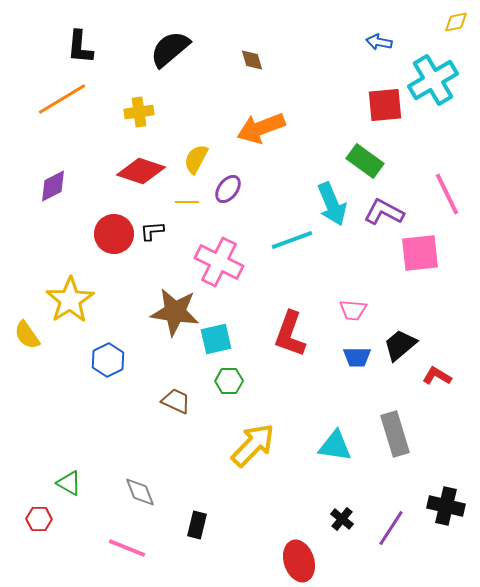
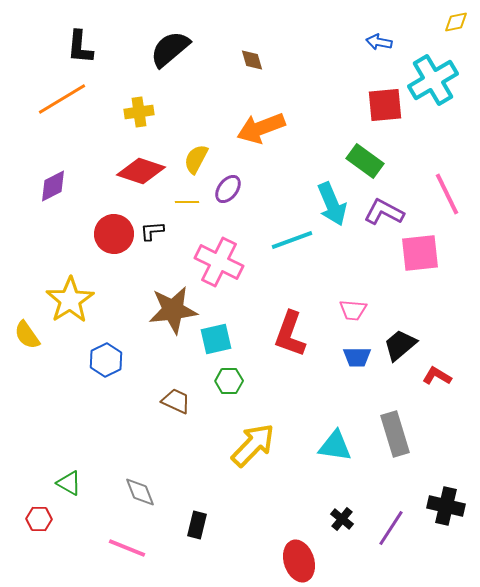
brown star at (175, 312): moved 2 px left, 2 px up; rotated 15 degrees counterclockwise
blue hexagon at (108, 360): moved 2 px left
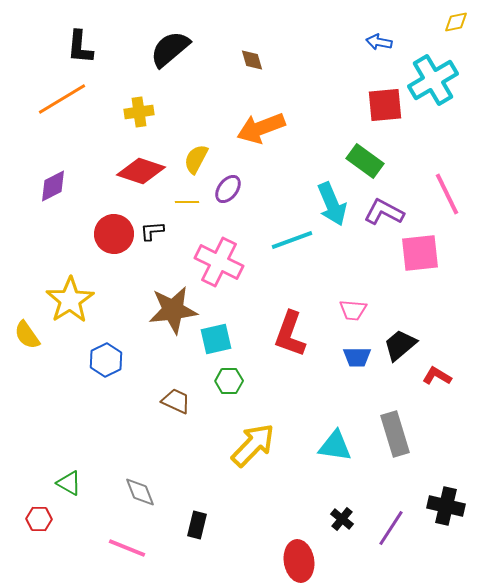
red ellipse at (299, 561): rotated 9 degrees clockwise
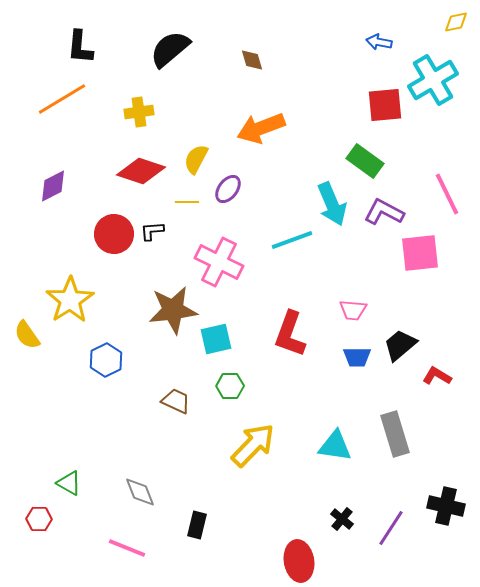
green hexagon at (229, 381): moved 1 px right, 5 px down
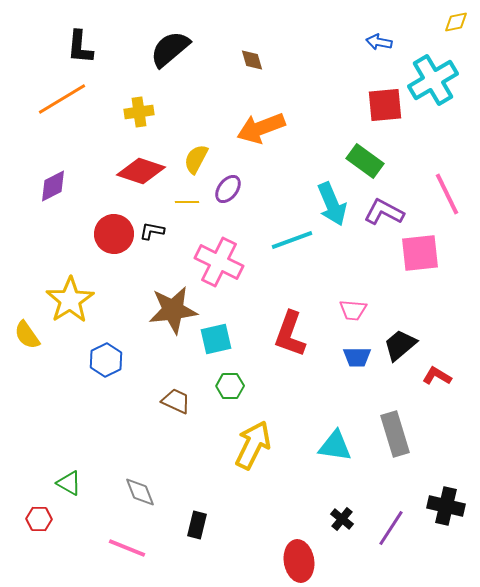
black L-shape at (152, 231): rotated 15 degrees clockwise
yellow arrow at (253, 445): rotated 18 degrees counterclockwise
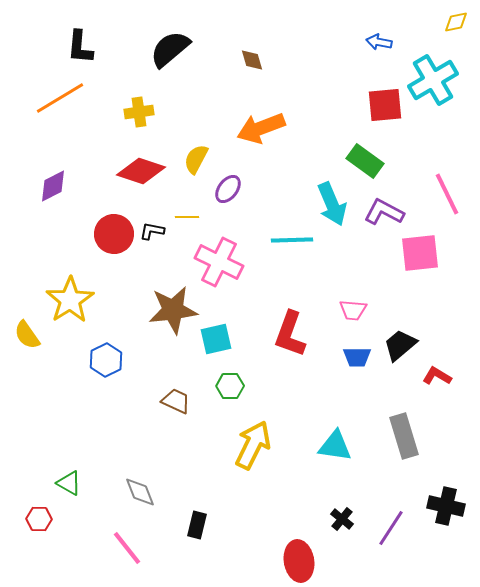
orange line at (62, 99): moved 2 px left, 1 px up
yellow line at (187, 202): moved 15 px down
cyan line at (292, 240): rotated 18 degrees clockwise
gray rectangle at (395, 434): moved 9 px right, 2 px down
pink line at (127, 548): rotated 30 degrees clockwise
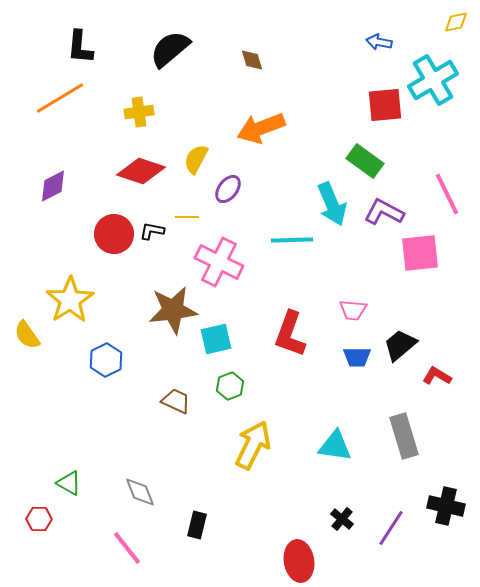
green hexagon at (230, 386): rotated 20 degrees counterclockwise
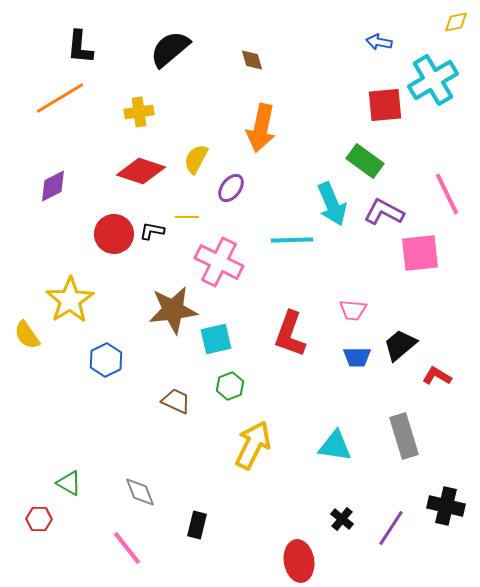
orange arrow at (261, 128): rotated 57 degrees counterclockwise
purple ellipse at (228, 189): moved 3 px right, 1 px up
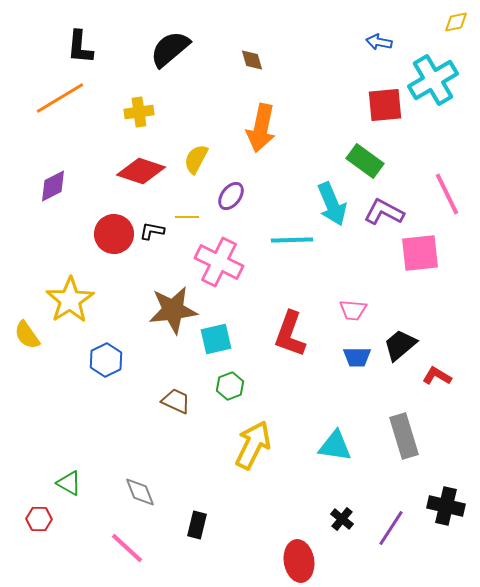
purple ellipse at (231, 188): moved 8 px down
pink line at (127, 548): rotated 9 degrees counterclockwise
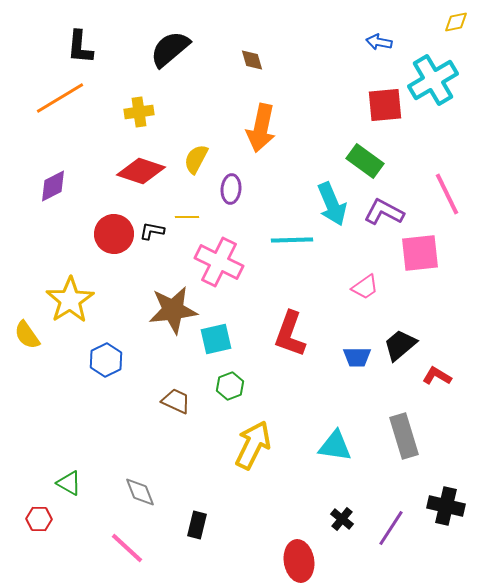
purple ellipse at (231, 196): moved 7 px up; rotated 32 degrees counterclockwise
pink trapezoid at (353, 310): moved 12 px right, 23 px up; rotated 40 degrees counterclockwise
